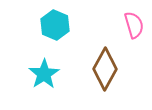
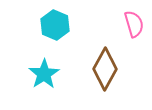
pink semicircle: moved 1 px up
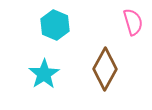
pink semicircle: moved 1 px left, 2 px up
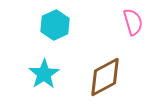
cyan hexagon: rotated 12 degrees clockwise
brown diamond: moved 8 px down; rotated 33 degrees clockwise
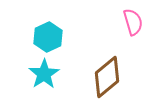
cyan hexagon: moved 7 px left, 12 px down
brown diamond: moved 2 px right; rotated 12 degrees counterclockwise
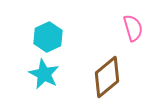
pink semicircle: moved 6 px down
cyan star: rotated 12 degrees counterclockwise
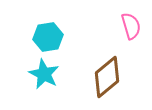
pink semicircle: moved 2 px left, 2 px up
cyan hexagon: rotated 16 degrees clockwise
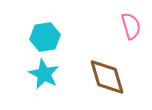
cyan hexagon: moved 3 px left
brown diamond: rotated 66 degrees counterclockwise
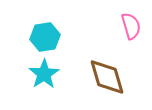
cyan star: rotated 12 degrees clockwise
